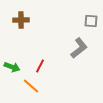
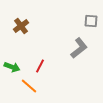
brown cross: moved 6 px down; rotated 35 degrees counterclockwise
orange line: moved 2 px left
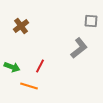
orange line: rotated 24 degrees counterclockwise
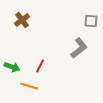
brown cross: moved 1 px right, 6 px up
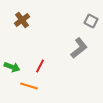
gray square: rotated 24 degrees clockwise
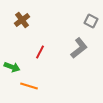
red line: moved 14 px up
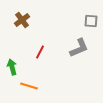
gray square: rotated 24 degrees counterclockwise
gray L-shape: rotated 15 degrees clockwise
green arrow: rotated 126 degrees counterclockwise
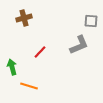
brown cross: moved 2 px right, 2 px up; rotated 21 degrees clockwise
gray L-shape: moved 3 px up
red line: rotated 16 degrees clockwise
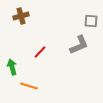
brown cross: moved 3 px left, 2 px up
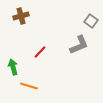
gray square: rotated 32 degrees clockwise
green arrow: moved 1 px right
